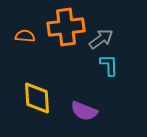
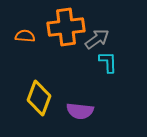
gray arrow: moved 4 px left
cyan L-shape: moved 1 px left, 3 px up
yellow diamond: moved 2 px right; rotated 24 degrees clockwise
purple semicircle: moved 4 px left; rotated 16 degrees counterclockwise
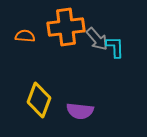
gray arrow: rotated 85 degrees clockwise
cyan L-shape: moved 7 px right, 15 px up
yellow diamond: moved 2 px down
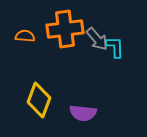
orange cross: moved 1 px left, 2 px down
purple semicircle: moved 3 px right, 2 px down
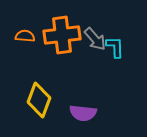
orange cross: moved 3 px left, 6 px down
gray arrow: moved 2 px left
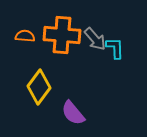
orange cross: rotated 12 degrees clockwise
cyan L-shape: moved 1 px down
yellow diamond: moved 13 px up; rotated 16 degrees clockwise
purple semicircle: moved 10 px left; rotated 44 degrees clockwise
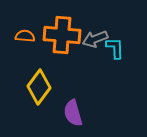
gray arrow: rotated 110 degrees clockwise
purple semicircle: rotated 24 degrees clockwise
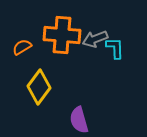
orange semicircle: moved 3 px left, 11 px down; rotated 36 degrees counterclockwise
purple semicircle: moved 6 px right, 7 px down
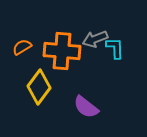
orange cross: moved 16 px down
purple semicircle: moved 7 px right, 13 px up; rotated 36 degrees counterclockwise
